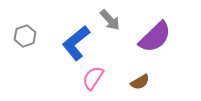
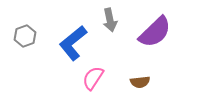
gray arrow: rotated 30 degrees clockwise
purple semicircle: moved 5 px up
blue L-shape: moved 3 px left
brown semicircle: rotated 24 degrees clockwise
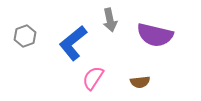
purple semicircle: moved 3 px down; rotated 57 degrees clockwise
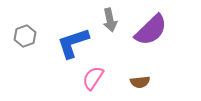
purple semicircle: moved 4 px left, 5 px up; rotated 57 degrees counterclockwise
blue L-shape: rotated 21 degrees clockwise
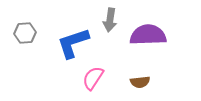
gray arrow: rotated 20 degrees clockwise
purple semicircle: moved 3 px left, 5 px down; rotated 138 degrees counterclockwise
gray hexagon: moved 3 px up; rotated 15 degrees clockwise
